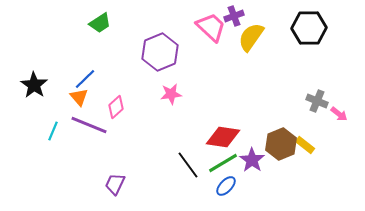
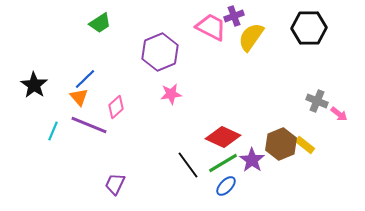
pink trapezoid: rotated 16 degrees counterclockwise
red diamond: rotated 16 degrees clockwise
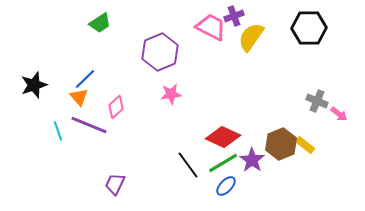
black star: rotated 20 degrees clockwise
cyan line: moved 5 px right; rotated 42 degrees counterclockwise
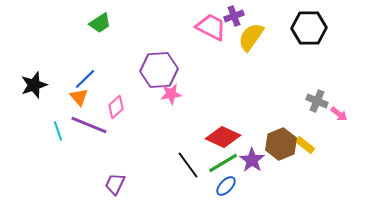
purple hexagon: moved 1 px left, 18 px down; rotated 18 degrees clockwise
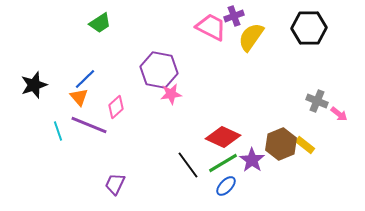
purple hexagon: rotated 15 degrees clockwise
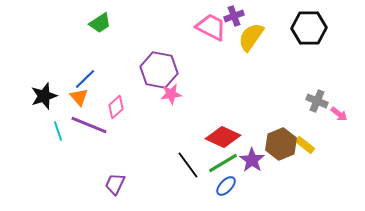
black star: moved 10 px right, 11 px down
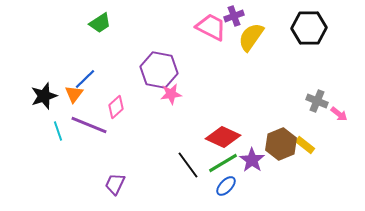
orange triangle: moved 5 px left, 3 px up; rotated 18 degrees clockwise
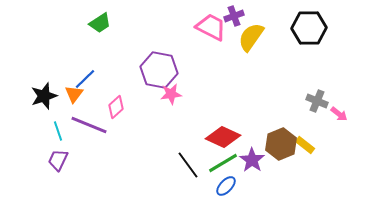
purple trapezoid: moved 57 px left, 24 px up
